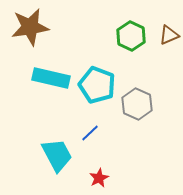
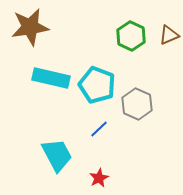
blue line: moved 9 px right, 4 px up
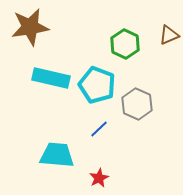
green hexagon: moved 6 px left, 8 px down
cyan trapezoid: rotated 57 degrees counterclockwise
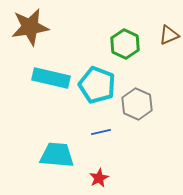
blue line: moved 2 px right, 3 px down; rotated 30 degrees clockwise
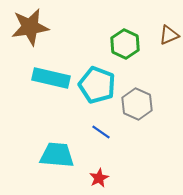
blue line: rotated 48 degrees clockwise
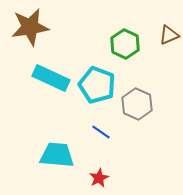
cyan rectangle: rotated 12 degrees clockwise
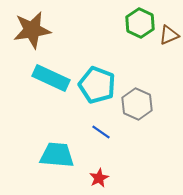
brown star: moved 2 px right, 3 px down
green hexagon: moved 15 px right, 21 px up
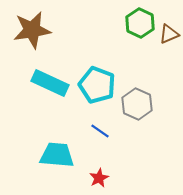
brown triangle: moved 1 px up
cyan rectangle: moved 1 px left, 5 px down
blue line: moved 1 px left, 1 px up
